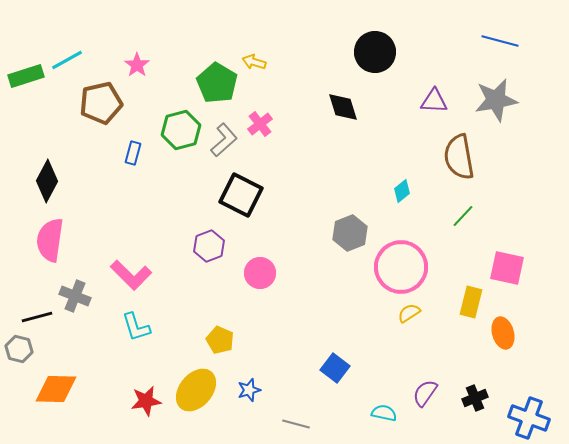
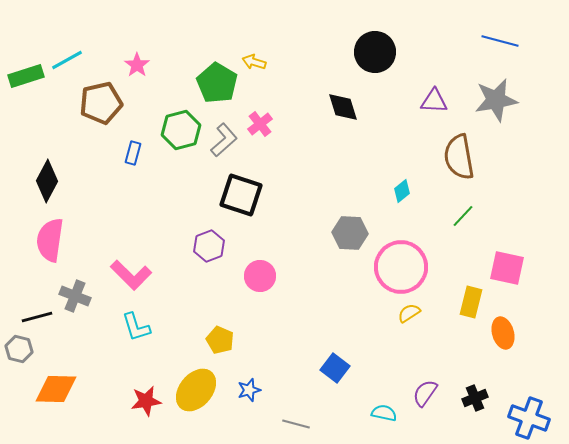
black square at (241, 195): rotated 9 degrees counterclockwise
gray hexagon at (350, 233): rotated 24 degrees clockwise
pink circle at (260, 273): moved 3 px down
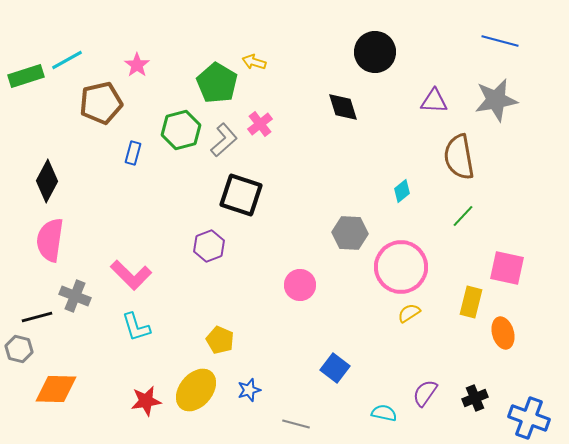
pink circle at (260, 276): moved 40 px right, 9 px down
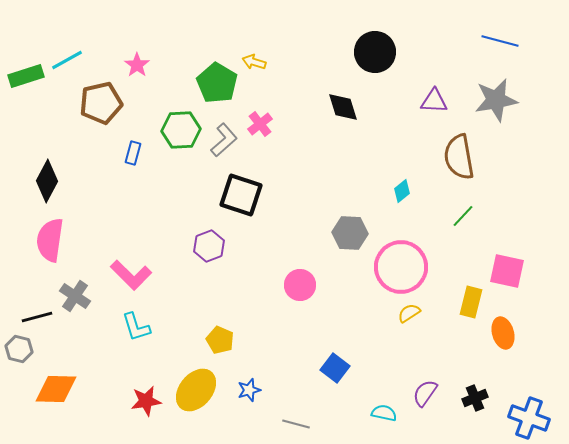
green hexagon at (181, 130): rotated 12 degrees clockwise
pink square at (507, 268): moved 3 px down
gray cross at (75, 296): rotated 12 degrees clockwise
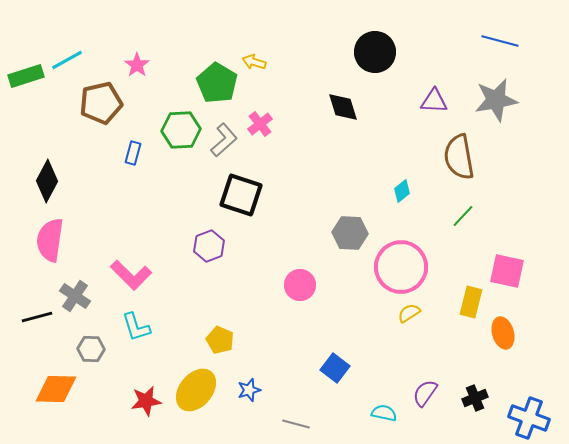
gray hexagon at (19, 349): moved 72 px right; rotated 12 degrees counterclockwise
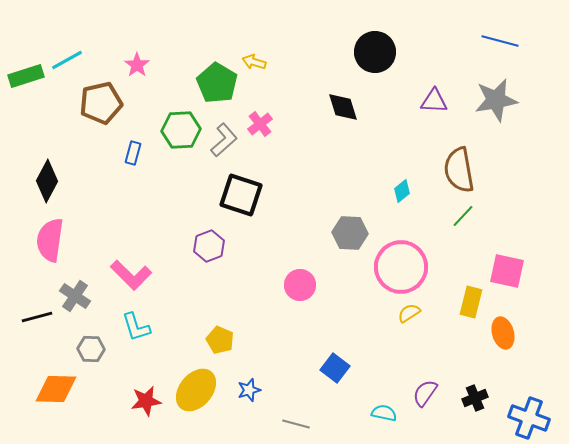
brown semicircle at (459, 157): moved 13 px down
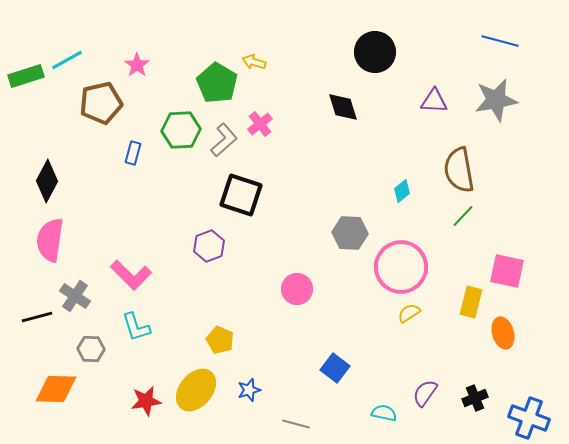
pink circle at (300, 285): moved 3 px left, 4 px down
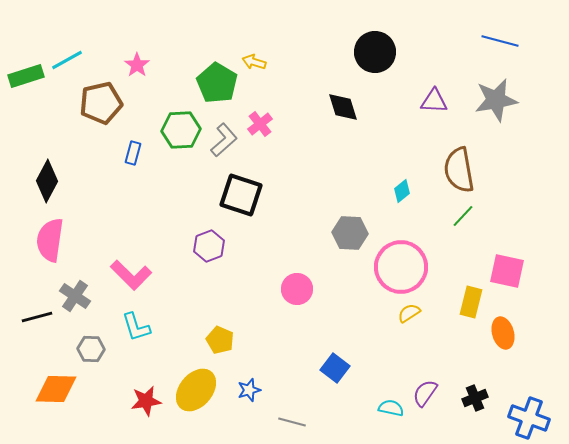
cyan semicircle at (384, 413): moved 7 px right, 5 px up
gray line at (296, 424): moved 4 px left, 2 px up
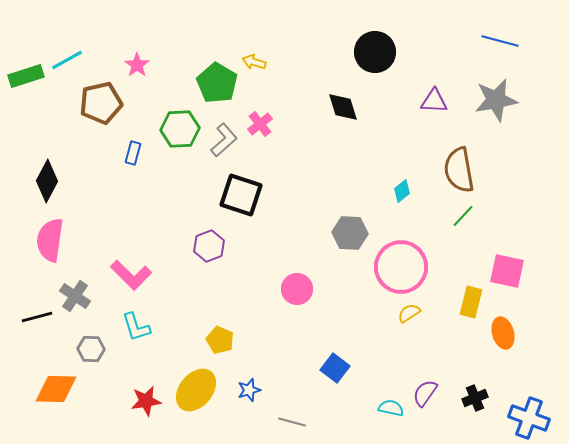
green hexagon at (181, 130): moved 1 px left, 1 px up
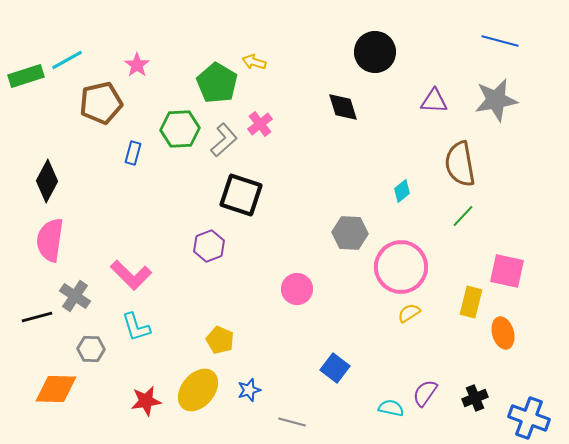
brown semicircle at (459, 170): moved 1 px right, 6 px up
yellow ellipse at (196, 390): moved 2 px right
